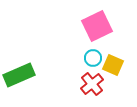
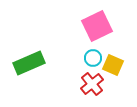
green rectangle: moved 10 px right, 12 px up
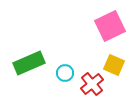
pink square: moved 13 px right
cyan circle: moved 28 px left, 15 px down
yellow square: moved 1 px right
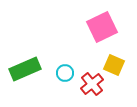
pink square: moved 8 px left, 1 px down
green rectangle: moved 4 px left, 6 px down
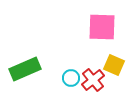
pink square: rotated 28 degrees clockwise
cyan circle: moved 6 px right, 5 px down
red cross: moved 1 px right, 4 px up
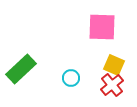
green rectangle: moved 4 px left; rotated 20 degrees counterclockwise
red cross: moved 19 px right, 5 px down
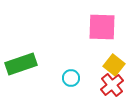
yellow square: rotated 15 degrees clockwise
green rectangle: moved 5 px up; rotated 24 degrees clockwise
